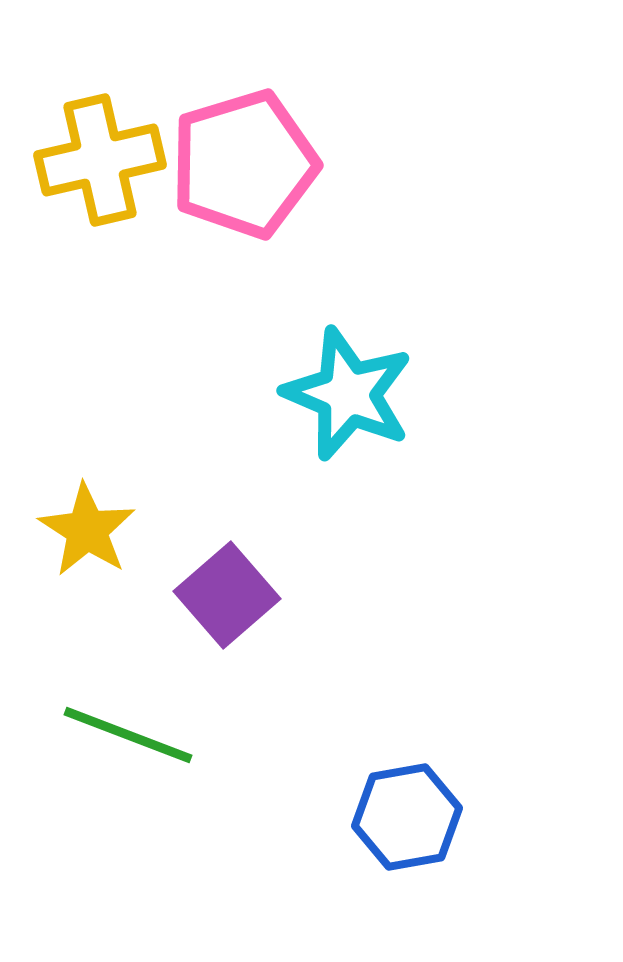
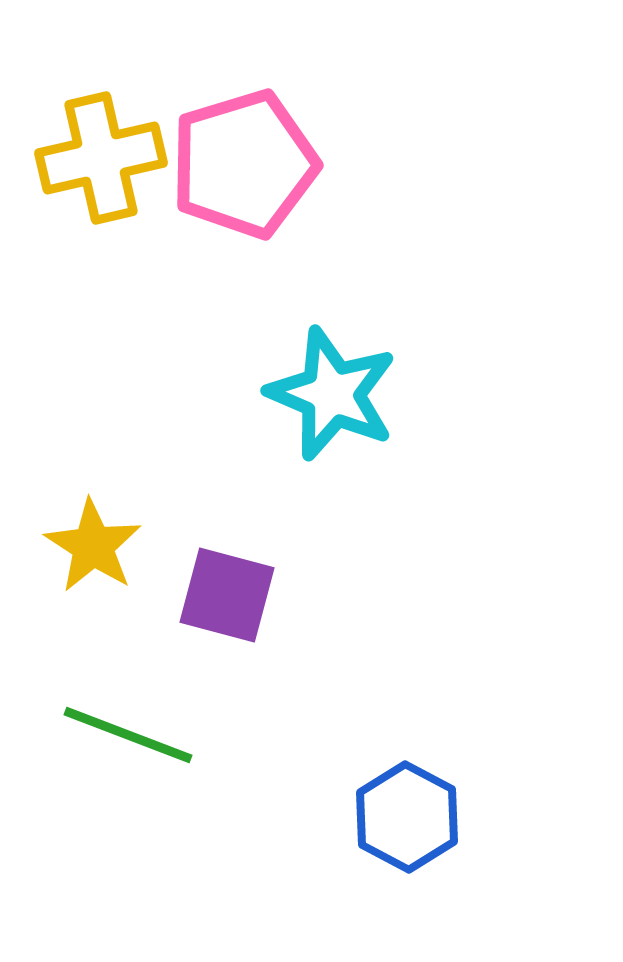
yellow cross: moved 1 px right, 2 px up
cyan star: moved 16 px left
yellow star: moved 6 px right, 16 px down
purple square: rotated 34 degrees counterclockwise
blue hexagon: rotated 22 degrees counterclockwise
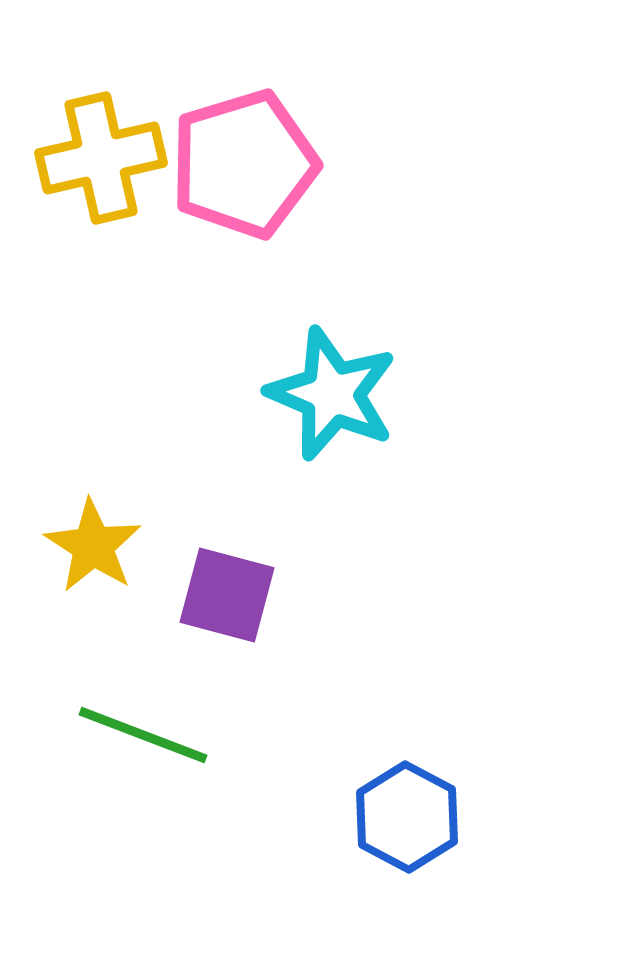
green line: moved 15 px right
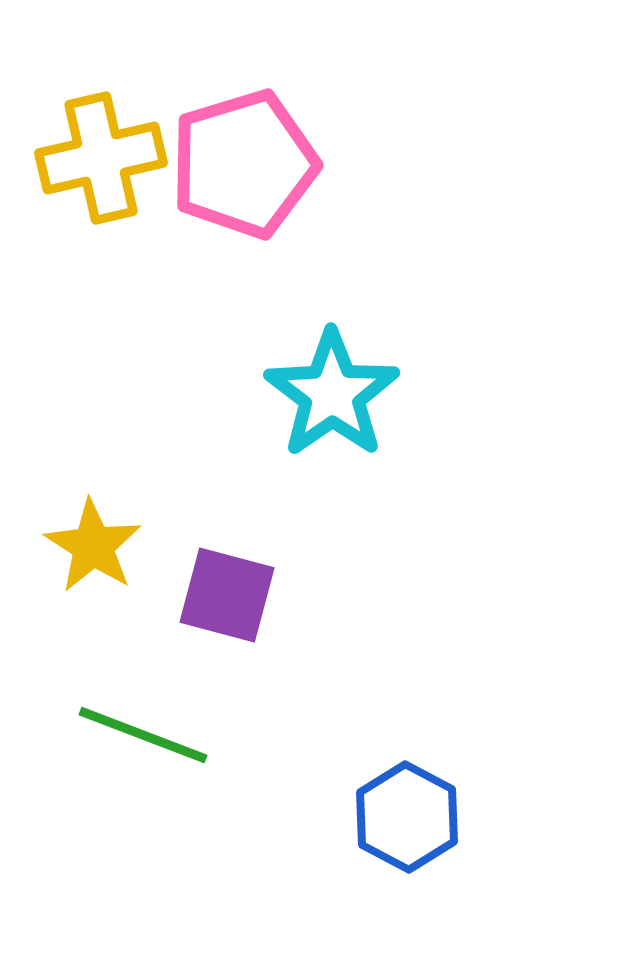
cyan star: rotated 14 degrees clockwise
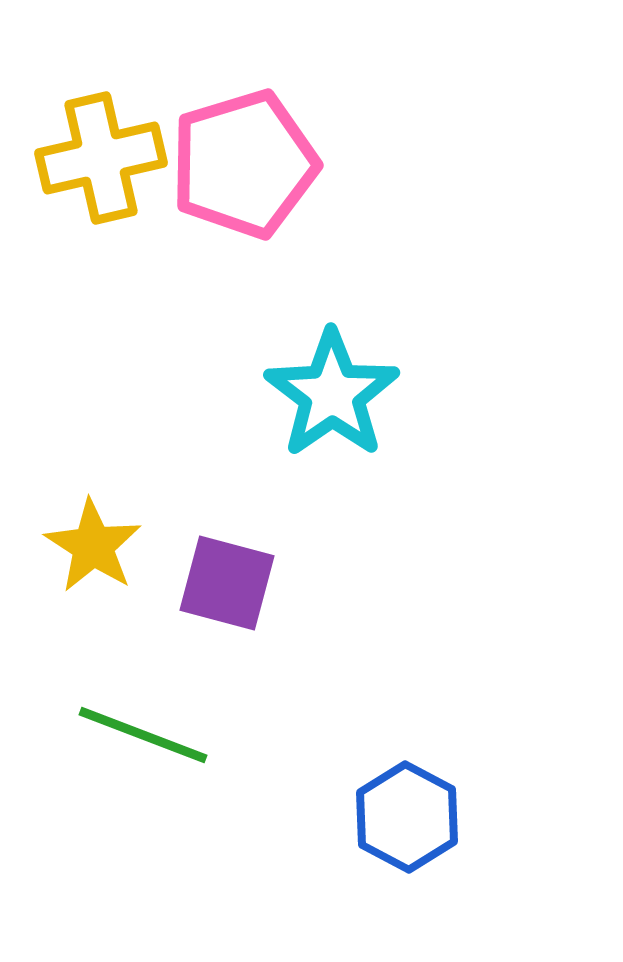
purple square: moved 12 px up
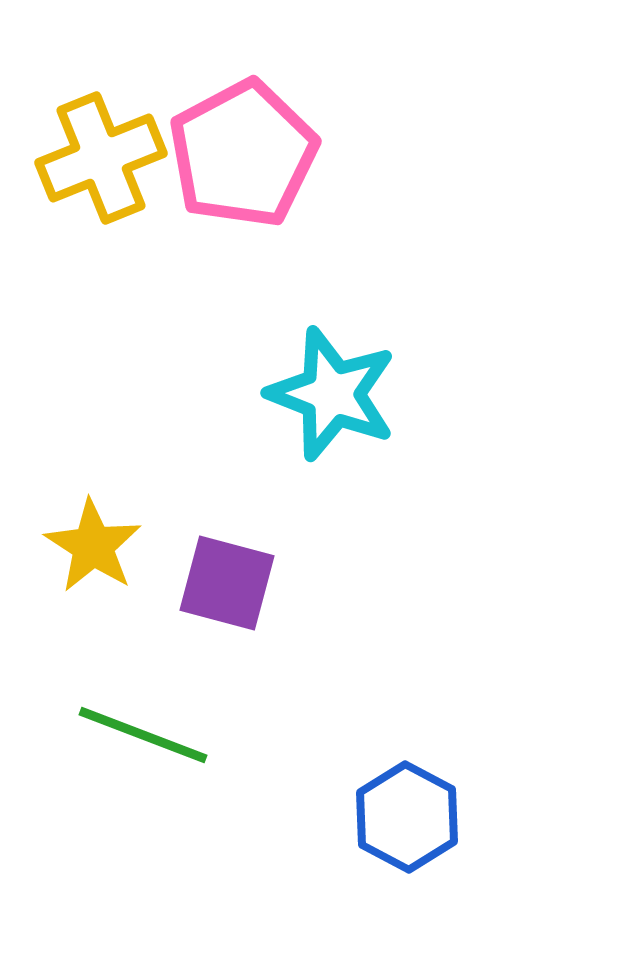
yellow cross: rotated 9 degrees counterclockwise
pink pentagon: moved 1 px left, 10 px up; rotated 11 degrees counterclockwise
cyan star: rotated 16 degrees counterclockwise
